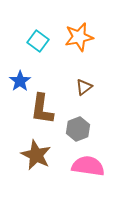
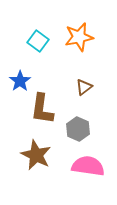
gray hexagon: rotated 15 degrees counterclockwise
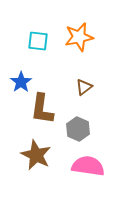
cyan square: rotated 30 degrees counterclockwise
blue star: moved 1 px right, 1 px down
